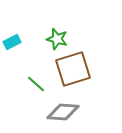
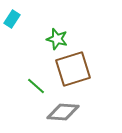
cyan rectangle: moved 23 px up; rotated 30 degrees counterclockwise
green line: moved 2 px down
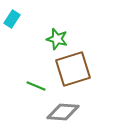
green line: rotated 18 degrees counterclockwise
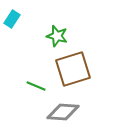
green star: moved 3 px up
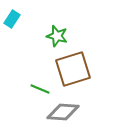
green line: moved 4 px right, 3 px down
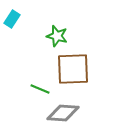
brown square: rotated 15 degrees clockwise
gray diamond: moved 1 px down
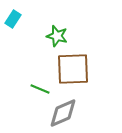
cyan rectangle: moved 1 px right
gray diamond: rotated 28 degrees counterclockwise
